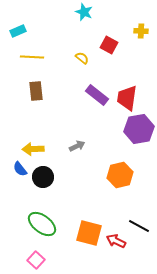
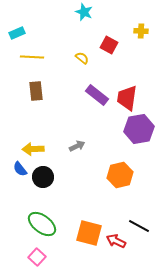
cyan rectangle: moved 1 px left, 2 px down
pink square: moved 1 px right, 3 px up
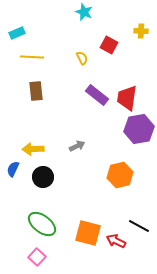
yellow semicircle: rotated 24 degrees clockwise
blue semicircle: moved 7 px left; rotated 63 degrees clockwise
orange square: moved 1 px left
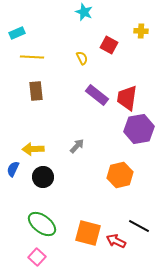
gray arrow: rotated 21 degrees counterclockwise
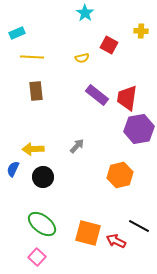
cyan star: moved 1 px right, 1 px down; rotated 12 degrees clockwise
yellow semicircle: rotated 104 degrees clockwise
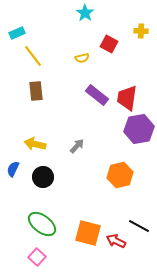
red square: moved 1 px up
yellow line: moved 1 px right, 1 px up; rotated 50 degrees clockwise
yellow arrow: moved 2 px right, 5 px up; rotated 15 degrees clockwise
